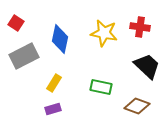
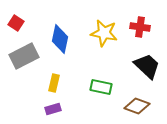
yellow rectangle: rotated 18 degrees counterclockwise
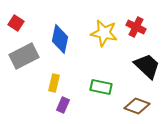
red cross: moved 4 px left; rotated 18 degrees clockwise
purple rectangle: moved 10 px right, 4 px up; rotated 49 degrees counterclockwise
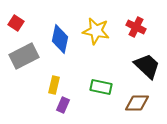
yellow star: moved 8 px left, 2 px up
yellow rectangle: moved 2 px down
brown diamond: moved 3 px up; rotated 20 degrees counterclockwise
